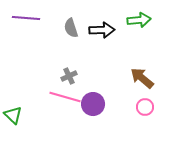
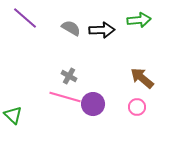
purple line: moved 1 px left; rotated 36 degrees clockwise
gray semicircle: rotated 138 degrees clockwise
gray cross: rotated 35 degrees counterclockwise
pink circle: moved 8 px left
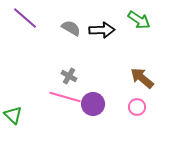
green arrow: rotated 40 degrees clockwise
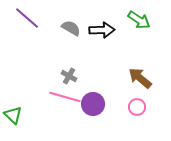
purple line: moved 2 px right
brown arrow: moved 2 px left
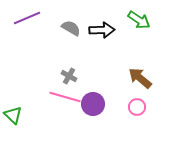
purple line: rotated 64 degrees counterclockwise
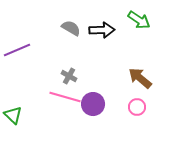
purple line: moved 10 px left, 32 px down
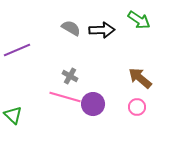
gray cross: moved 1 px right
